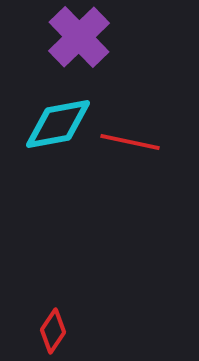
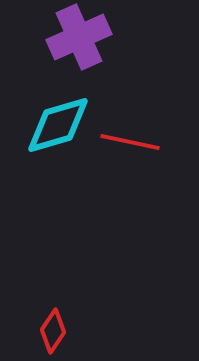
purple cross: rotated 20 degrees clockwise
cyan diamond: moved 1 px down; rotated 6 degrees counterclockwise
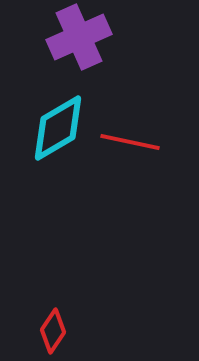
cyan diamond: moved 3 px down; rotated 14 degrees counterclockwise
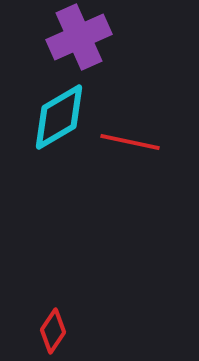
cyan diamond: moved 1 px right, 11 px up
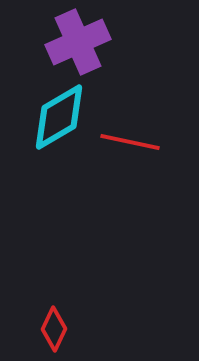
purple cross: moved 1 px left, 5 px down
red diamond: moved 1 px right, 2 px up; rotated 9 degrees counterclockwise
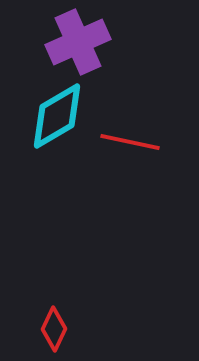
cyan diamond: moved 2 px left, 1 px up
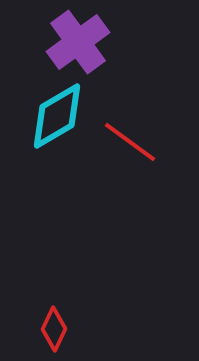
purple cross: rotated 12 degrees counterclockwise
red line: rotated 24 degrees clockwise
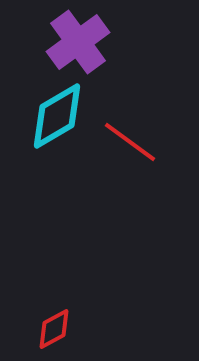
red diamond: rotated 36 degrees clockwise
